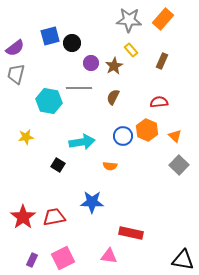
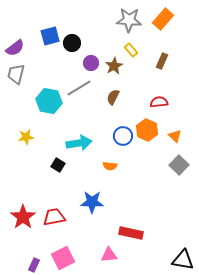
gray line: rotated 30 degrees counterclockwise
cyan arrow: moved 3 px left, 1 px down
pink triangle: moved 1 px up; rotated 12 degrees counterclockwise
purple rectangle: moved 2 px right, 5 px down
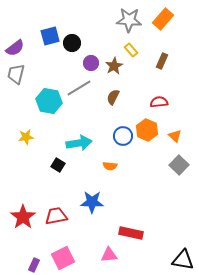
red trapezoid: moved 2 px right, 1 px up
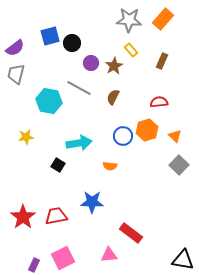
gray line: rotated 60 degrees clockwise
orange hexagon: rotated 20 degrees clockwise
red rectangle: rotated 25 degrees clockwise
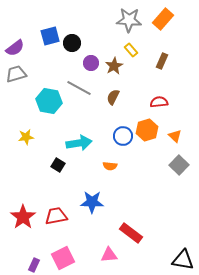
gray trapezoid: rotated 60 degrees clockwise
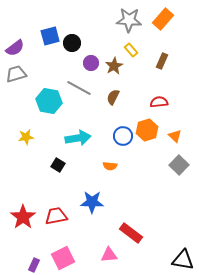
cyan arrow: moved 1 px left, 5 px up
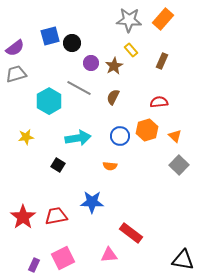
cyan hexagon: rotated 20 degrees clockwise
blue circle: moved 3 px left
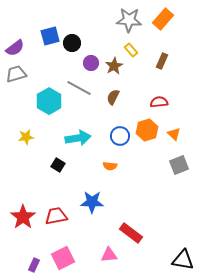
orange triangle: moved 1 px left, 2 px up
gray square: rotated 24 degrees clockwise
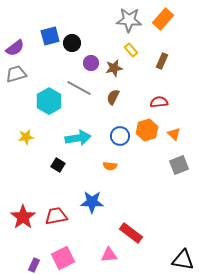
brown star: moved 2 px down; rotated 18 degrees clockwise
